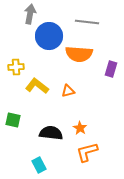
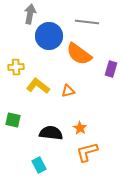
orange semicircle: rotated 32 degrees clockwise
yellow L-shape: moved 1 px right
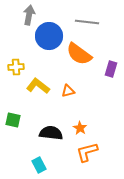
gray arrow: moved 1 px left, 1 px down
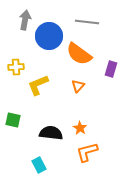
gray arrow: moved 4 px left, 5 px down
yellow L-shape: moved 1 px up; rotated 60 degrees counterclockwise
orange triangle: moved 10 px right, 5 px up; rotated 32 degrees counterclockwise
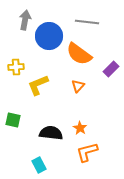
purple rectangle: rotated 28 degrees clockwise
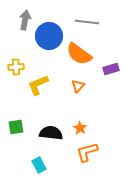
purple rectangle: rotated 28 degrees clockwise
green square: moved 3 px right, 7 px down; rotated 21 degrees counterclockwise
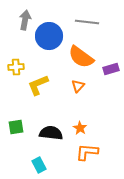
orange semicircle: moved 2 px right, 3 px down
orange L-shape: rotated 20 degrees clockwise
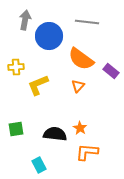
orange semicircle: moved 2 px down
purple rectangle: moved 2 px down; rotated 56 degrees clockwise
green square: moved 2 px down
black semicircle: moved 4 px right, 1 px down
